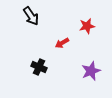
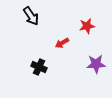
purple star: moved 5 px right, 7 px up; rotated 18 degrees clockwise
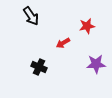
red arrow: moved 1 px right
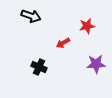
black arrow: rotated 36 degrees counterclockwise
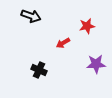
black cross: moved 3 px down
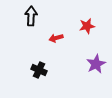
black arrow: rotated 108 degrees counterclockwise
red arrow: moved 7 px left, 5 px up; rotated 16 degrees clockwise
purple star: rotated 24 degrees counterclockwise
